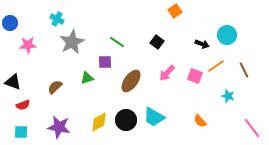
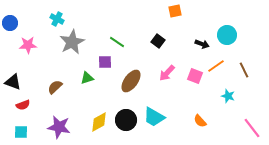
orange square: rotated 24 degrees clockwise
black square: moved 1 px right, 1 px up
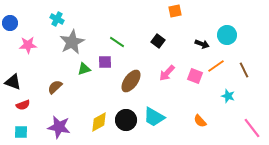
green triangle: moved 3 px left, 9 px up
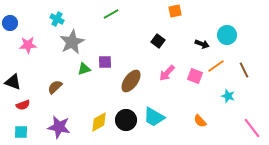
green line: moved 6 px left, 28 px up; rotated 63 degrees counterclockwise
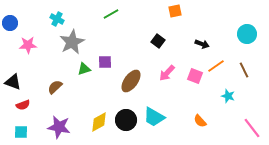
cyan circle: moved 20 px right, 1 px up
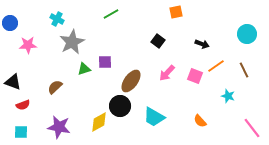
orange square: moved 1 px right, 1 px down
black circle: moved 6 px left, 14 px up
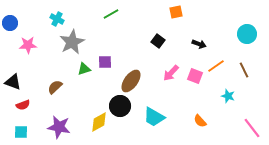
black arrow: moved 3 px left
pink arrow: moved 4 px right
